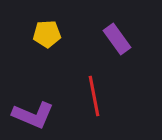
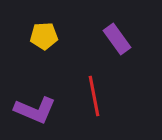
yellow pentagon: moved 3 px left, 2 px down
purple L-shape: moved 2 px right, 5 px up
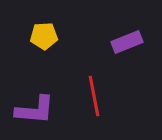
purple rectangle: moved 10 px right, 3 px down; rotated 76 degrees counterclockwise
purple L-shape: rotated 18 degrees counterclockwise
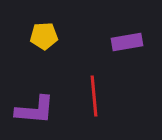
purple rectangle: rotated 12 degrees clockwise
red line: rotated 6 degrees clockwise
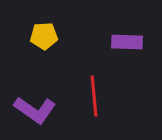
purple rectangle: rotated 12 degrees clockwise
purple L-shape: rotated 30 degrees clockwise
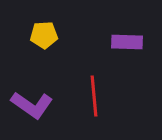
yellow pentagon: moved 1 px up
purple L-shape: moved 3 px left, 5 px up
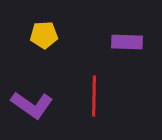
red line: rotated 6 degrees clockwise
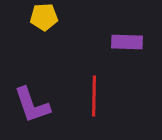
yellow pentagon: moved 18 px up
purple L-shape: rotated 36 degrees clockwise
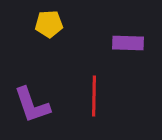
yellow pentagon: moved 5 px right, 7 px down
purple rectangle: moved 1 px right, 1 px down
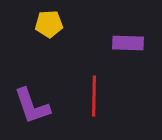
purple L-shape: moved 1 px down
